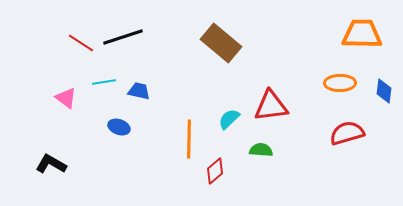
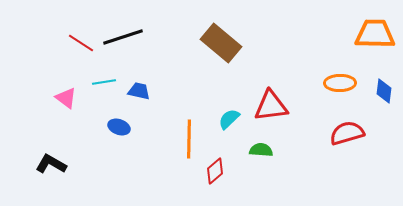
orange trapezoid: moved 13 px right
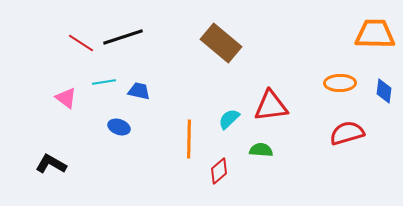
red diamond: moved 4 px right
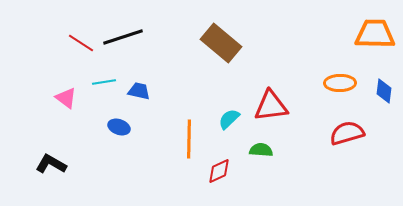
red diamond: rotated 16 degrees clockwise
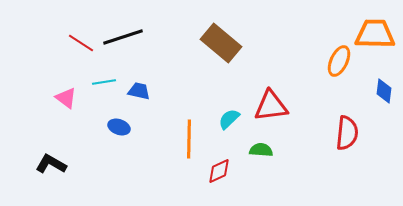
orange ellipse: moved 1 px left, 22 px up; rotated 64 degrees counterclockwise
red semicircle: rotated 112 degrees clockwise
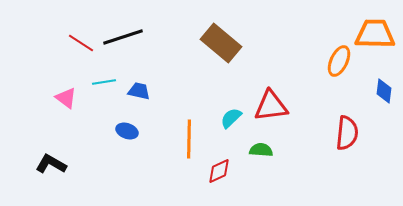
cyan semicircle: moved 2 px right, 1 px up
blue ellipse: moved 8 px right, 4 px down
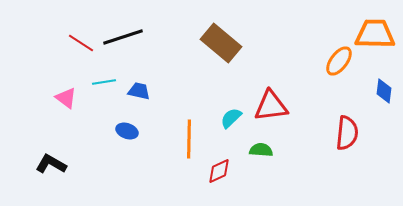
orange ellipse: rotated 12 degrees clockwise
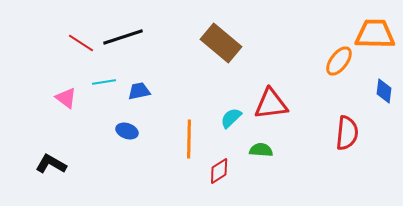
blue trapezoid: rotated 25 degrees counterclockwise
red triangle: moved 2 px up
red diamond: rotated 8 degrees counterclockwise
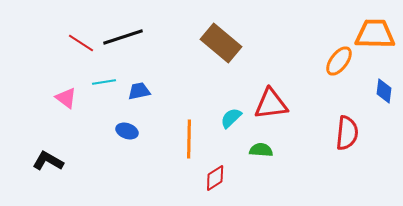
black L-shape: moved 3 px left, 3 px up
red diamond: moved 4 px left, 7 px down
